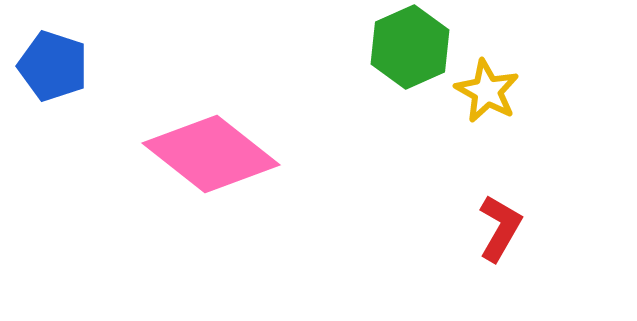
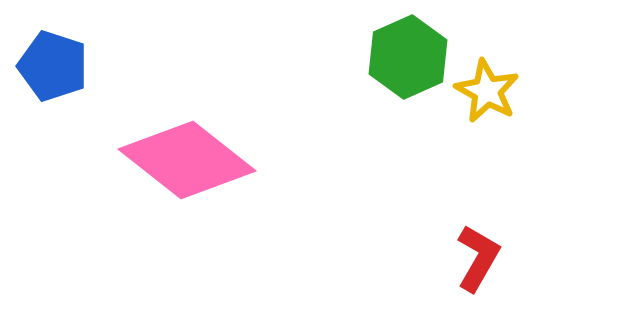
green hexagon: moved 2 px left, 10 px down
pink diamond: moved 24 px left, 6 px down
red L-shape: moved 22 px left, 30 px down
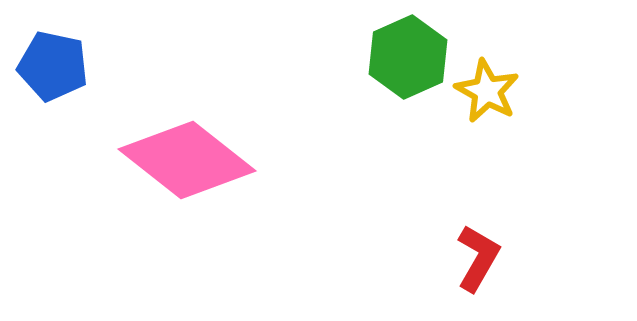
blue pentagon: rotated 6 degrees counterclockwise
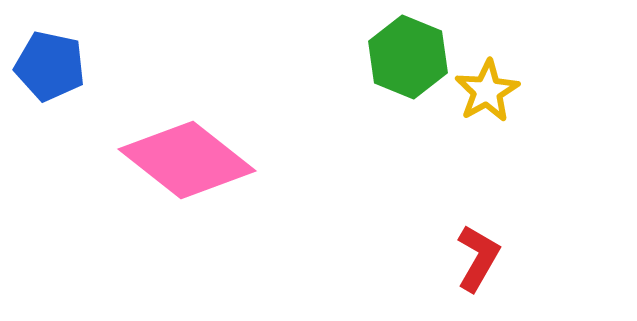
green hexagon: rotated 14 degrees counterclockwise
blue pentagon: moved 3 px left
yellow star: rotated 14 degrees clockwise
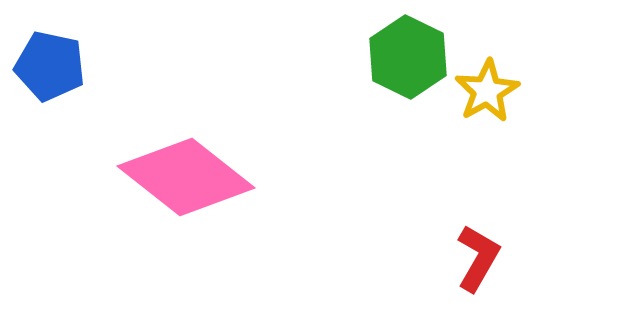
green hexagon: rotated 4 degrees clockwise
pink diamond: moved 1 px left, 17 px down
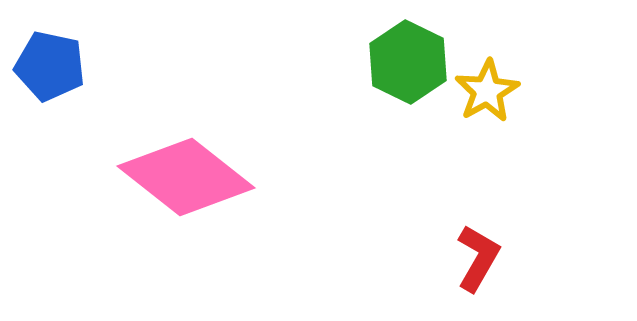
green hexagon: moved 5 px down
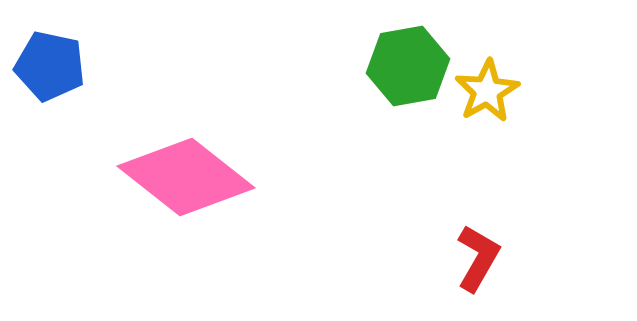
green hexagon: moved 4 px down; rotated 24 degrees clockwise
